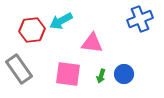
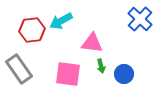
blue cross: rotated 25 degrees counterclockwise
green arrow: moved 10 px up; rotated 32 degrees counterclockwise
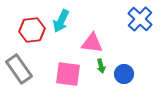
cyan arrow: rotated 35 degrees counterclockwise
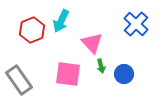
blue cross: moved 4 px left, 5 px down
red hexagon: rotated 15 degrees counterclockwise
pink triangle: rotated 40 degrees clockwise
gray rectangle: moved 11 px down
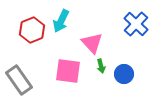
pink square: moved 3 px up
